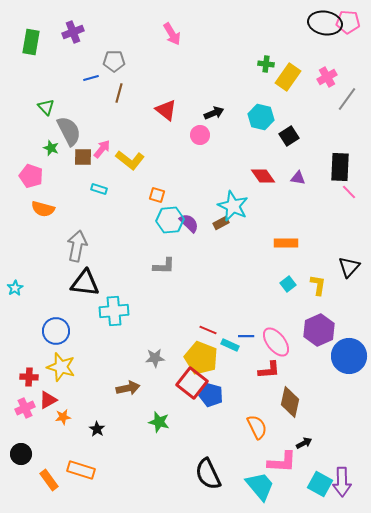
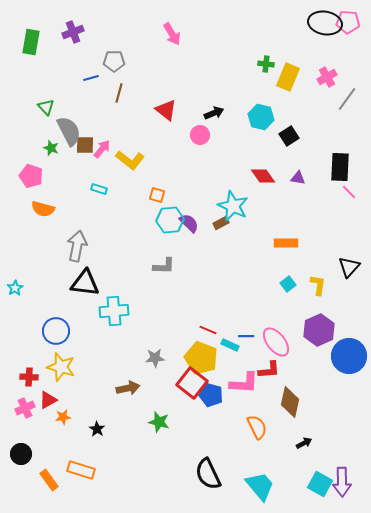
yellow rectangle at (288, 77): rotated 12 degrees counterclockwise
brown square at (83, 157): moved 2 px right, 12 px up
pink L-shape at (282, 462): moved 38 px left, 79 px up
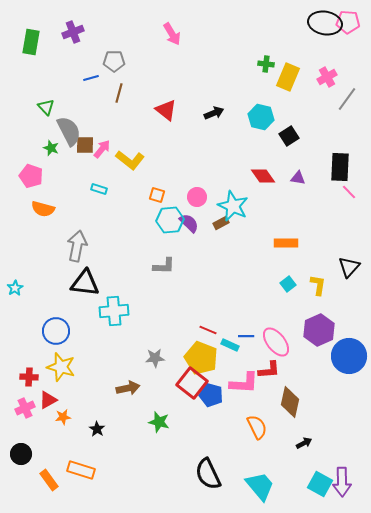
pink circle at (200, 135): moved 3 px left, 62 px down
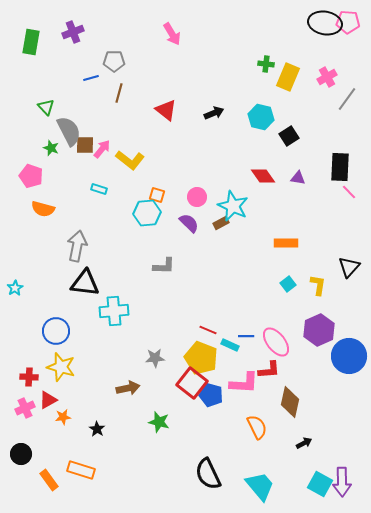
cyan hexagon at (170, 220): moved 23 px left, 7 px up
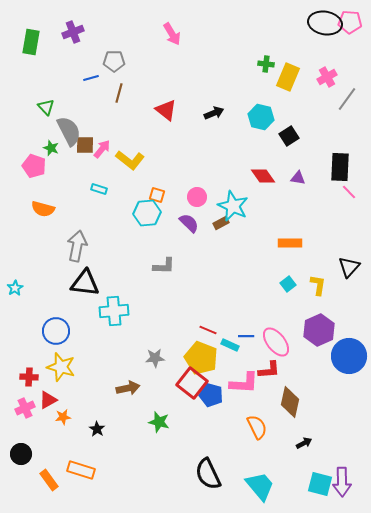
pink pentagon at (348, 22): moved 2 px right
pink pentagon at (31, 176): moved 3 px right, 10 px up
orange rectangle at (286, 243): moved 4 px right
cyan square at (320, 484): rotated 15 degrees counterclockwise
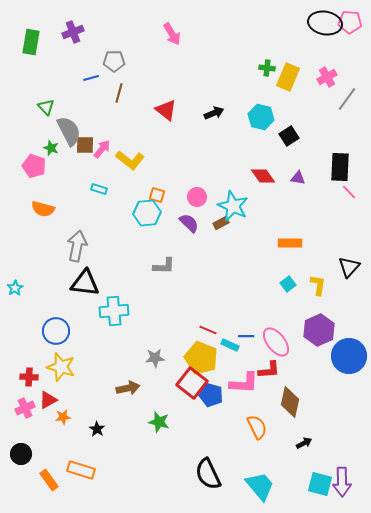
green cross at (266, 64): moved 1 px right, 4 px down
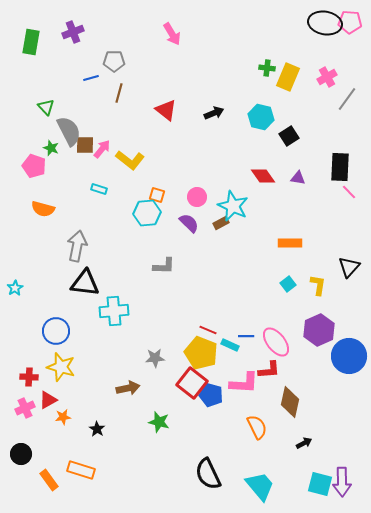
yellow pentagon at (201, 358): moved 5 px up
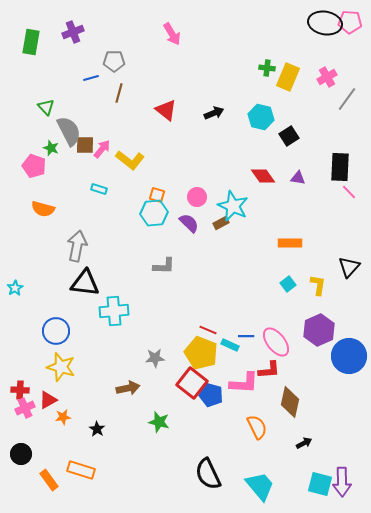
cyan hexagon at (147, 213): moved 7 px right
red cross at (29, 377): moved 9 px left, 13 px down
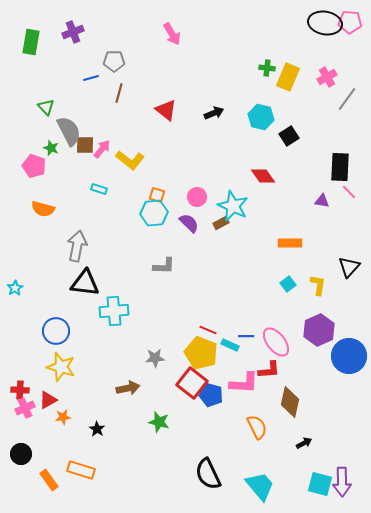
purple triangle at (298, 178): moved 24 px right, 23 px down
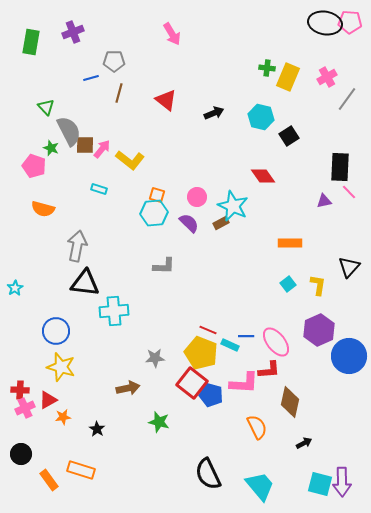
red triangle at (166, 110): moved 10 px up
purple triangle at (322, 201): moved 2 px right; rotated 21 degrees counterclockwise
